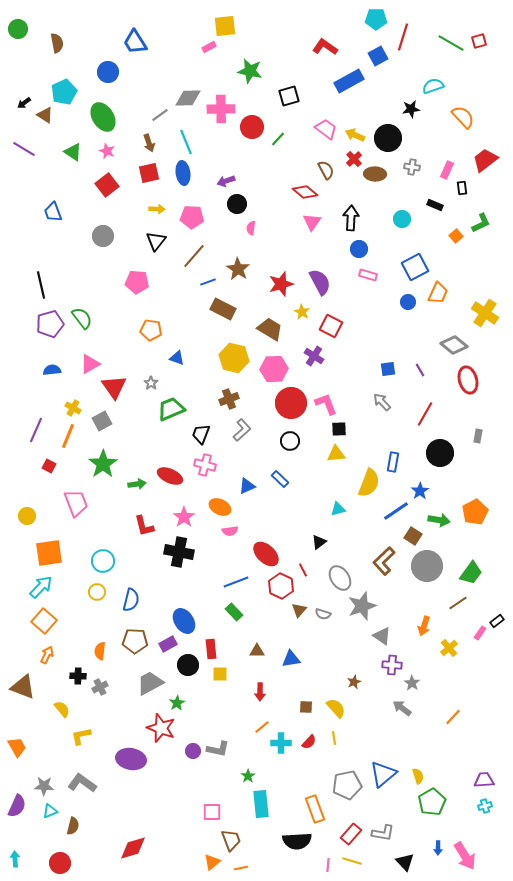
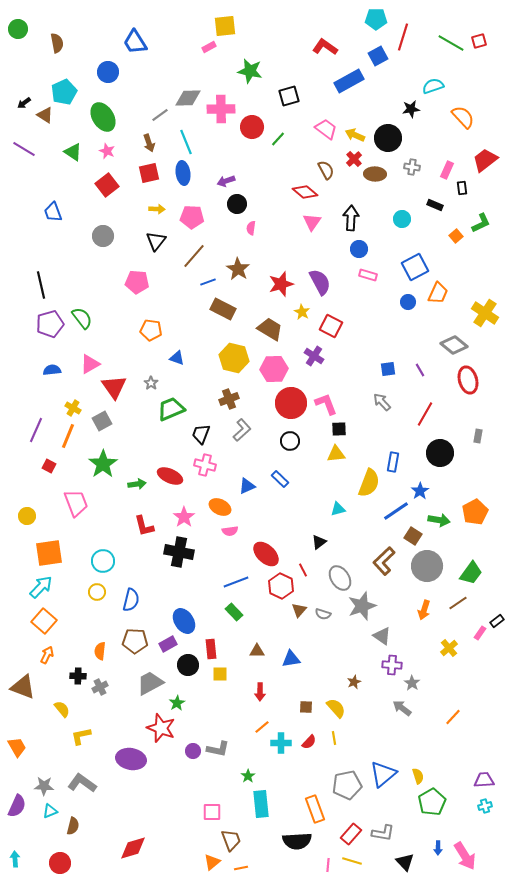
orange arrow at (424, 626): moved 16 px up
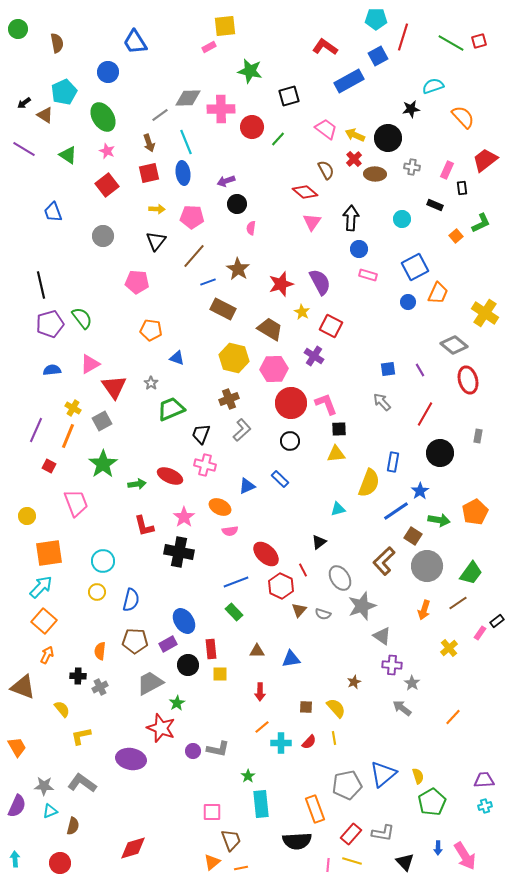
green triangle at (73, 152): moved 5 px left, 3 px down
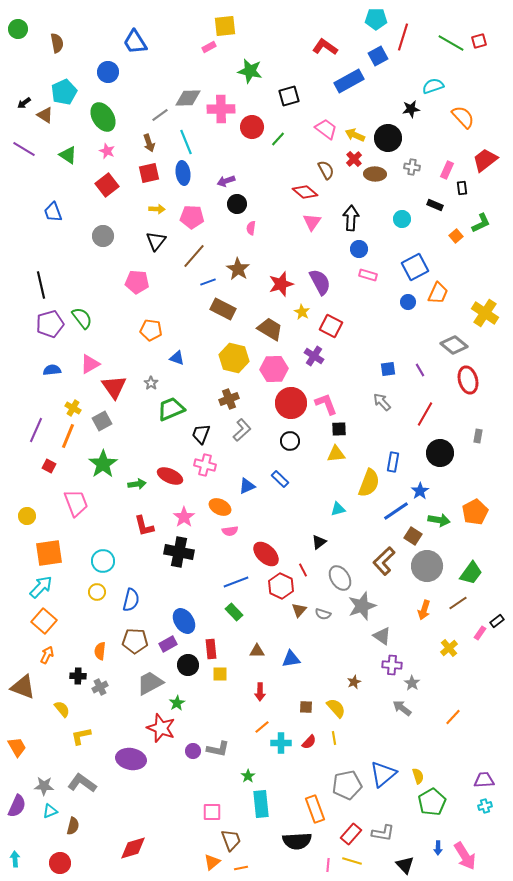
black triangle at (405, 862): moved 3 px down
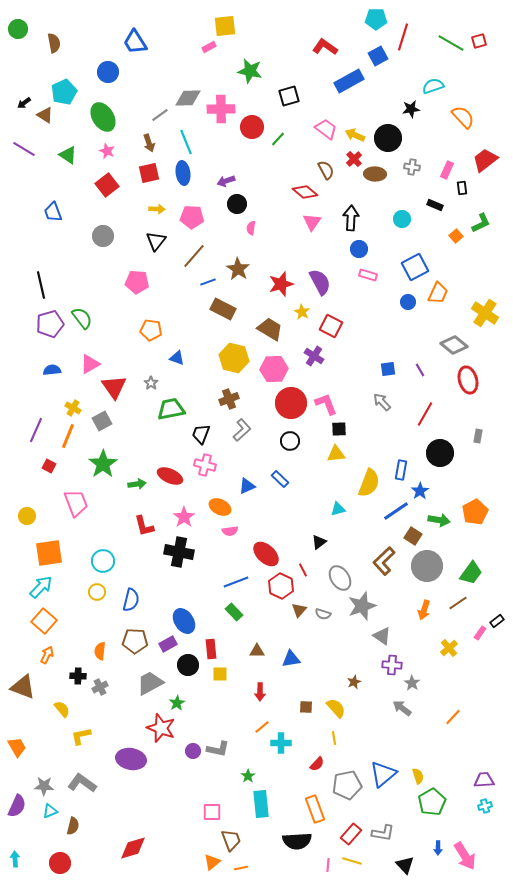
brown semicircle at (57, 43): moved 3 px left
green trapezoid at (171, 409): rotated 12 degrees clockwise
blue rectangle at (393, 462): moved 8 px right, 8 px down
red semicircle at (309, 742): moved 8 px right, 22 px down
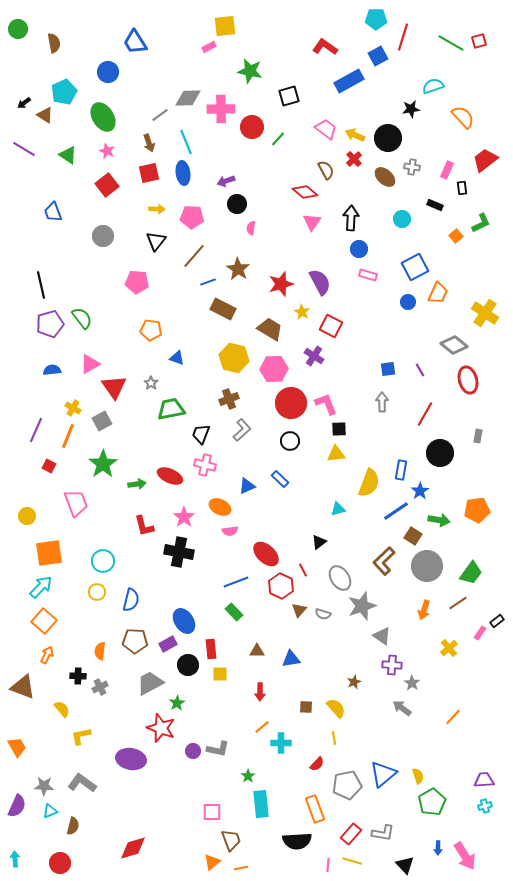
brown ellipse at (375, 174): moved 10 px right, 3 px down; rotated 40 degrees clockwise
gray arrow at (382, 402): rotated 42 degrees clockwise
orange pentagon at (475, 512): moved 2 px right, 2 px up; rotated 20 degrees clockwise
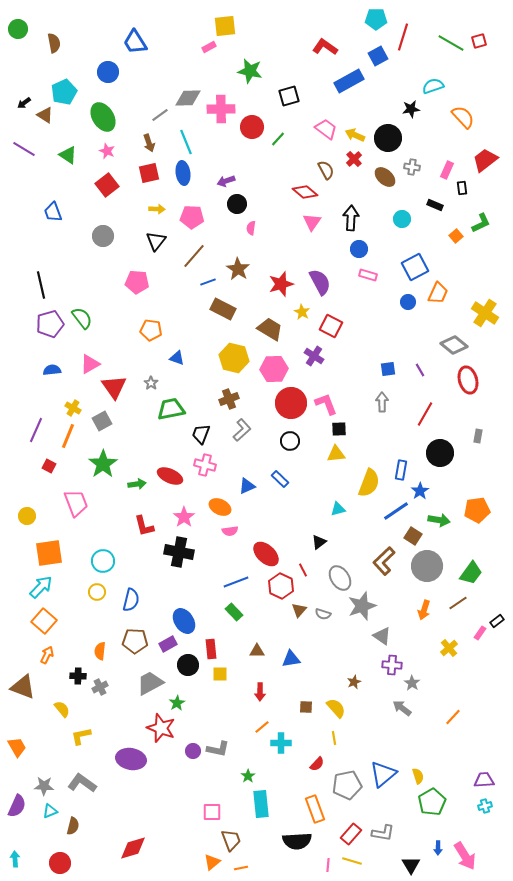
black triangle at (405, 865): moved 6 px right; rotated 12 degrees clockwise
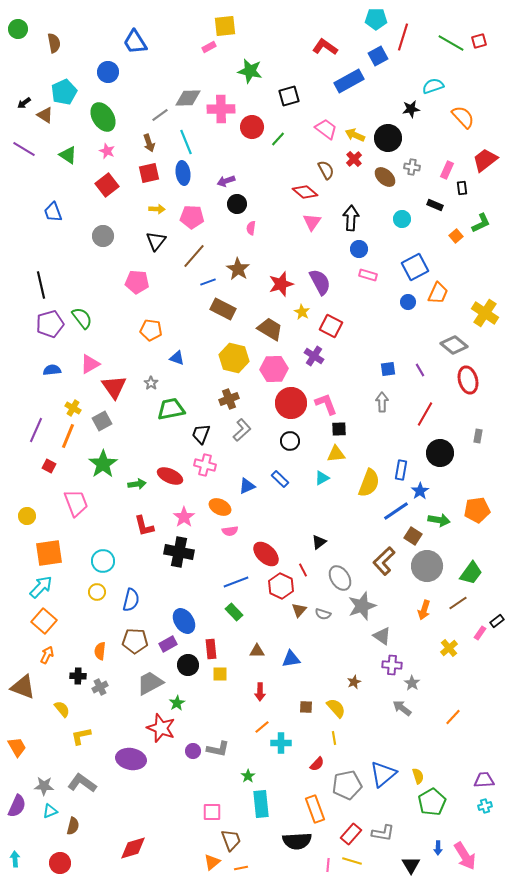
cyan triangle at (338, 509): moved 16 px left, 31 px up; rotated 14 degrees counterclockwise
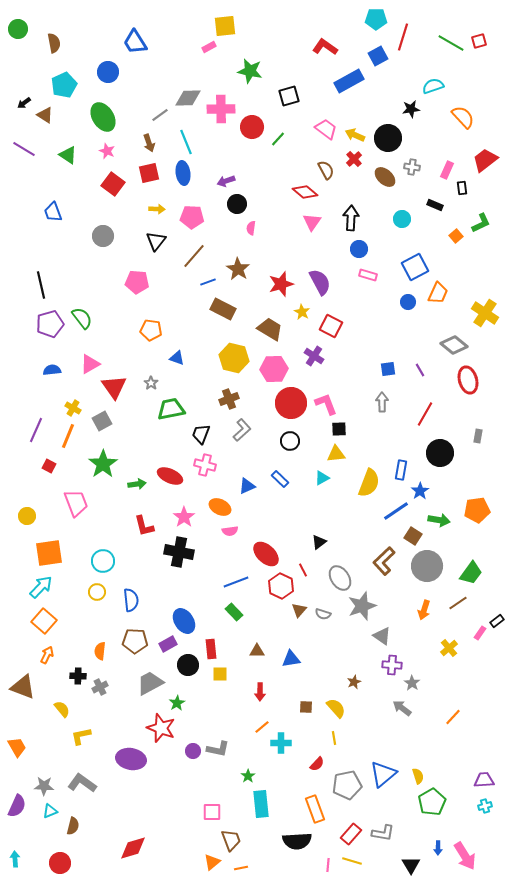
cyan pentagon at (64, 92): moved 7 px up
red square at (107, 185): moved 6 px right, 1 px up; rotated 15 degrees counterclockwise
blue semicircle at (131, 600): rotated 20 degrees counterclockwise
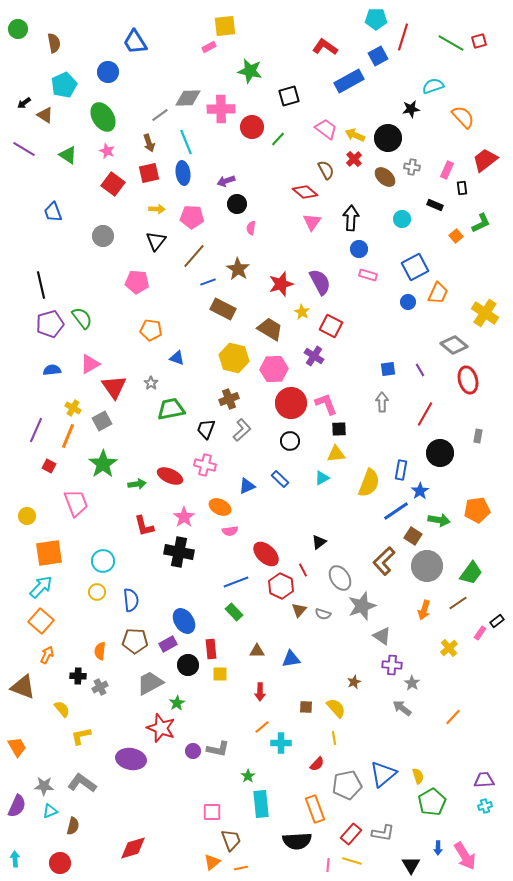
black trapezoid at (201, 434): moved 5 px right, 5 px up
orange square at (44, 621): moved 3 px left
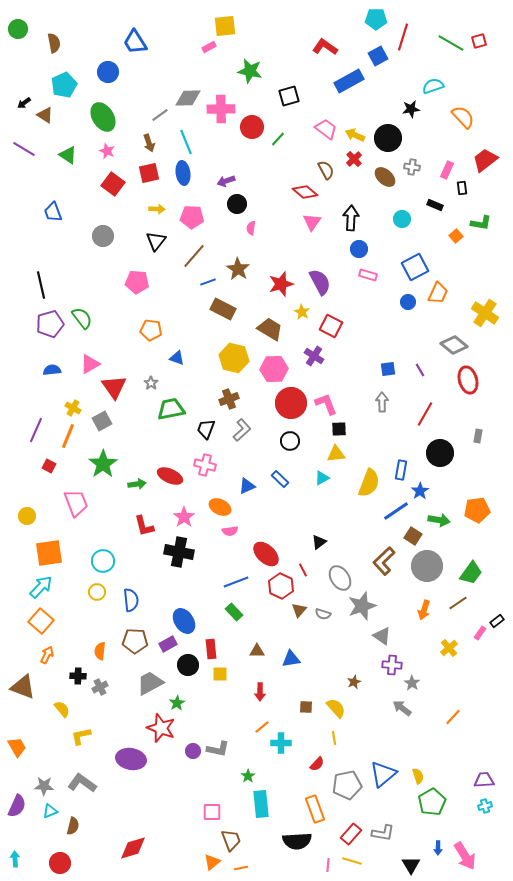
green L-shape at (481, 223): rotated 35 degrees clockwise
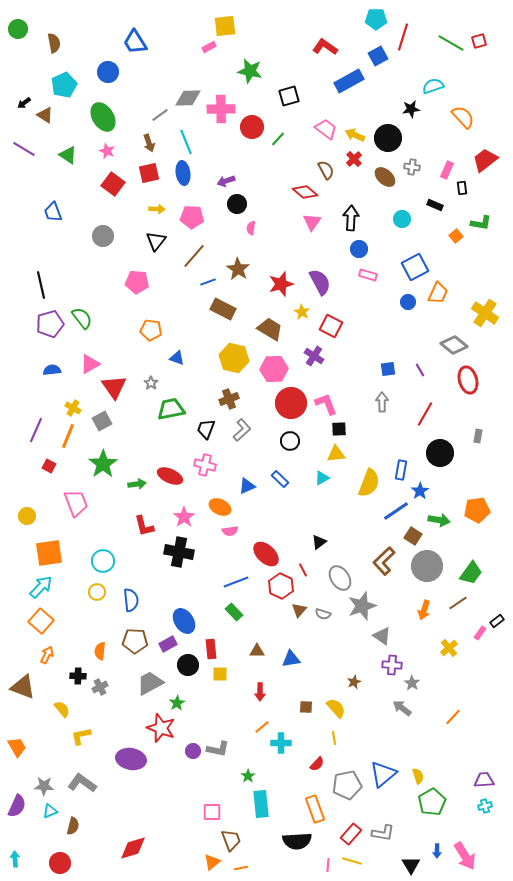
blue arrow at (438, 848): moved 1 px left, 3 px down
